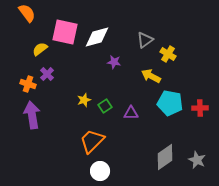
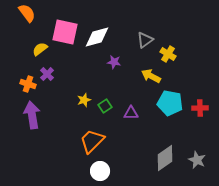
gray diamond: moved 1 px down
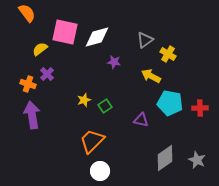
purple triangle: moved 10 px right, 7 px down; rotated 14 degrees clockwise
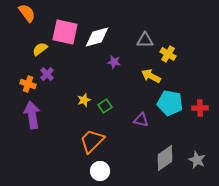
gray triangle: rotated 36 degrees clockwise
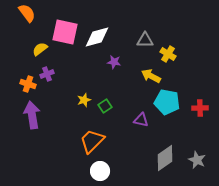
purple cross: rotated 24 degrees clockwise
cyan pentagon: moved 3 px left, 1 px up
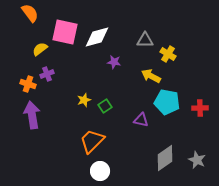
orange semicircle: moved 3 px right
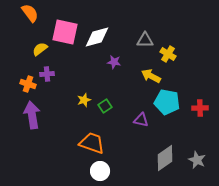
purple cross: rotated 16 degrees clockwise
orange trapezoid: moved 2 px down; rotated 64 degrees clockwise
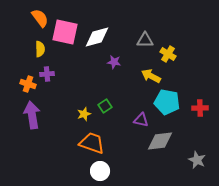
orange semicircle: moved 10 px right, 5 px down
yellow semicircle: rotated 126 degrees clockwise
yellow star: moved 14 px down
gray diamond: moved 5 px left, 17 px up; rotated 28 degrees clockwise
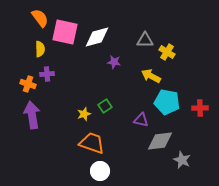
yellow cross: moved 1 px left, 2 px up
gray star: moved 15 px left
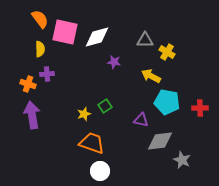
orange semicircle: moved 1 px down
